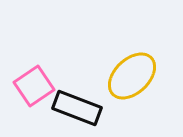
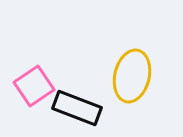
yellow ellipse: rotated 33 degrees counterclockwise
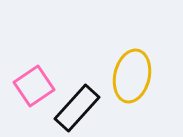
black rectangle: rotated 69 degrees counterclockwise
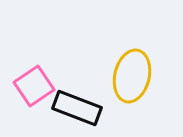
black rectangle: rotated 69 degrees clockwise
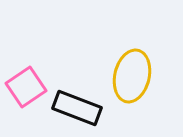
pink square: moved 8 px left, 1 px down
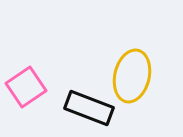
black rectangle: moved 12 px right
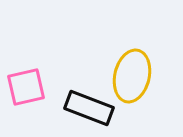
pink square: rotated 21 degrees clockwise
